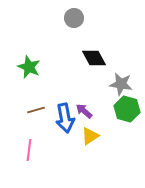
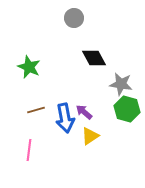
purple arrow: moved 1 px down
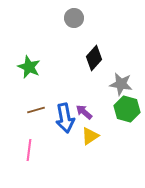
black diamond: rotated 70 degrees clockwise
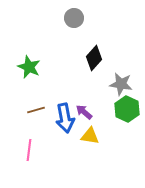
green hexagon: rotated 10 degrees clockwise
yellow triangle: rotated 42 degrees clockwise
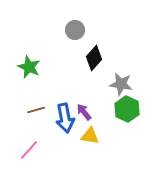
gray circle: moved 1 px right, 12 px down
purple arrow: rotated 12 degrees clockwise
pink line: rotated 35 degrees clockwise
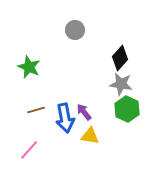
black diamond: moved 26 px right
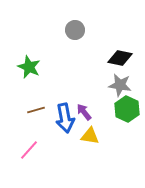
black diamond: rotated 60 degrees clockwise
gray star: moved 1 px left, 1 px down
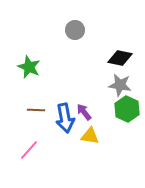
brown line: rotated 18 degrees clockwise
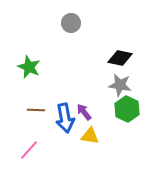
gray circle: moved 4 px left, 7 px up
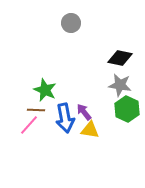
green star: moved 16 px right, 23 px down
yellow triangle: moved 6 px up
pink line: moved 25 px up
